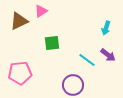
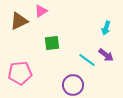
purple arrow: moved 2 px left
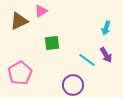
purple arrow: rotated 21 degrees clockwise
pink pentagon: rotated 25 degrees counterclockwise
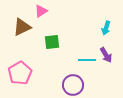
brown triangle: moved 3 px right, 6 px down
green square: moved 1 px up
cyan line: rotated 36 degrees counterclockwise
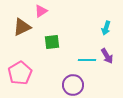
purple arrow: moved 1 px right, 1 px down
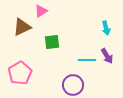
cyan arrow: rotated 32 degrees counterclockwise
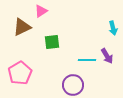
cyan arrow: moved 7 px right
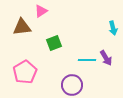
brown triangle: rotated 18 degrees clockwise
green square: moved 2 px right, 1 px down; rotated 14 degrees counterclockwise
purple arrow: moved 1 px left, 2 px down
pink pentagon: moved 5 px right, 1 px up
purple circle: moved 1 px left
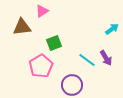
pink triangle: moved 1 px right
cyan arrow: moved 1 px left, 1 px down; rotated 112 degrees counterclockwise
cyan line: rotated 36 degrees clockwise
pink pentagon: moved 16 px right, 6 px up
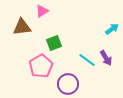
purple circle: moved 4 px left, 1 px up
